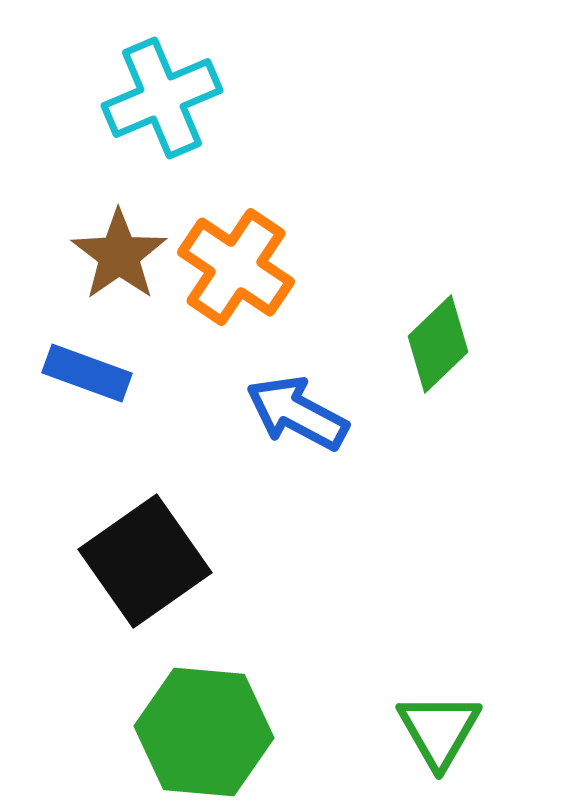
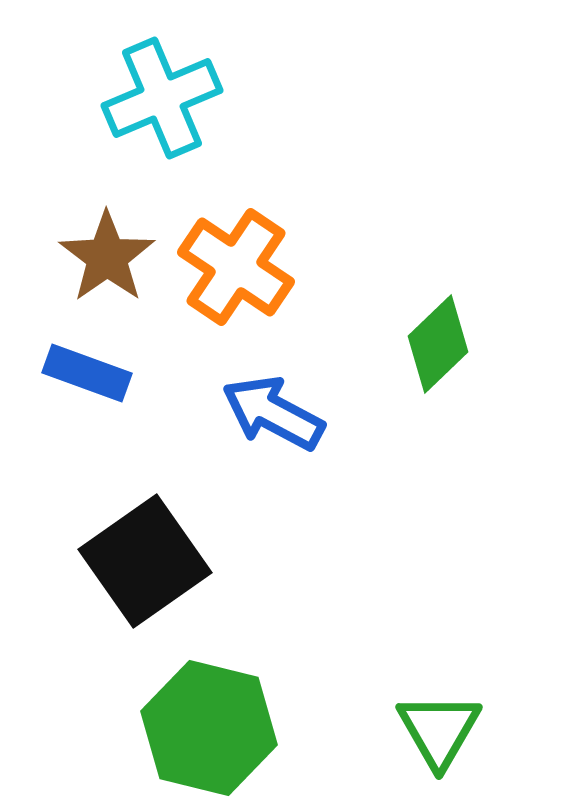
brown star: moved 12 px left, 2 px down
blue arrow: moved 24 px left
green hexagon: moved 5 px right, 4 px up; rotated 9 degrees clockwise
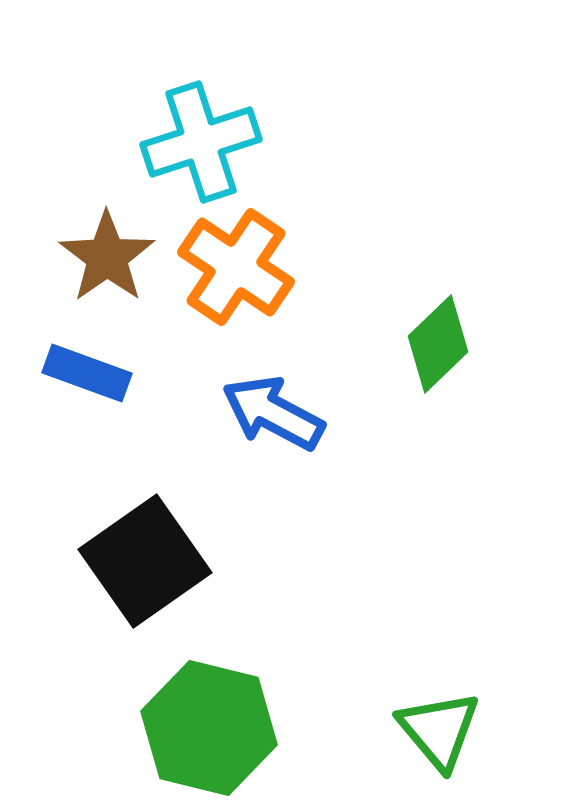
cyan cross: moved 39 px right, 44 px down; rotated 5 degrees clockwise
green triangle: rotated 10 degrees counterclockwise
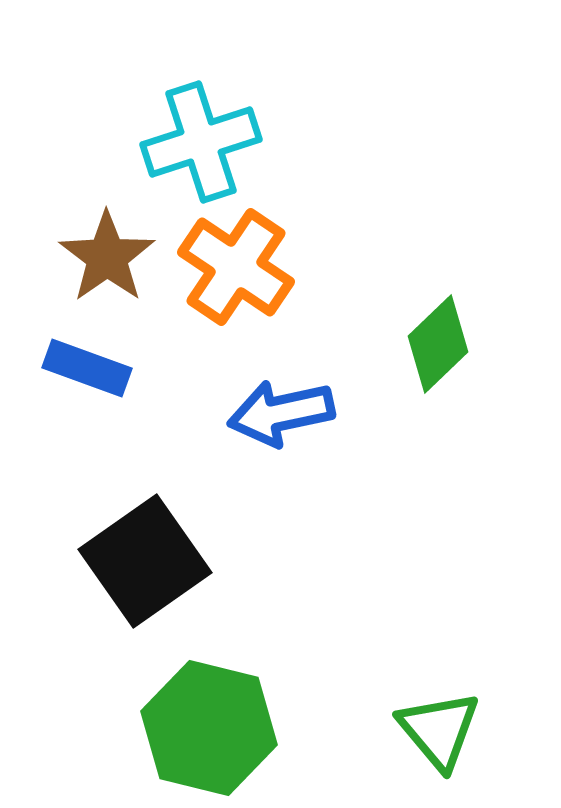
blue rectangle: moved 5 px up
blue arrow: moved 8 px right; rotated 40 degrees counterclockwise
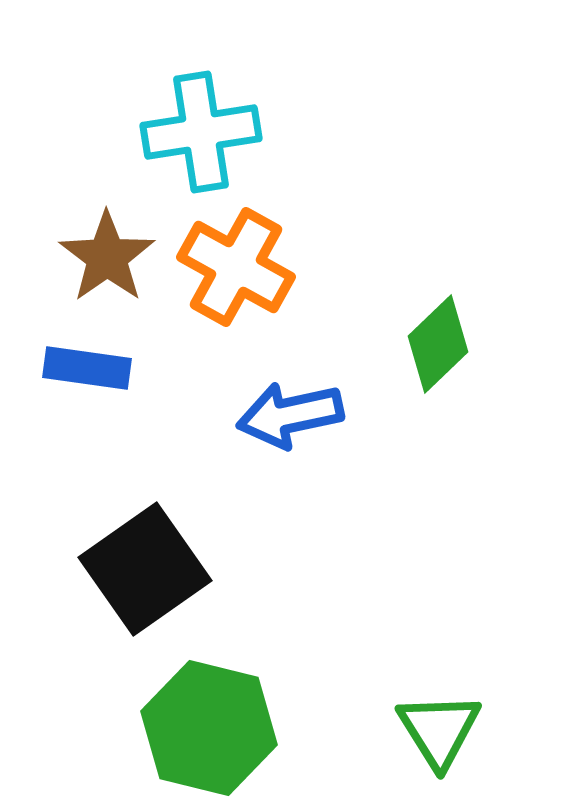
cyan cross: moved 10 px up; rotated 9 degrees clockwise
orange cross: rotated 5 degrees counterclockwise
blue rectangle: rotated 12 degrees counterclockwise
blue arrow: moved 9 px right, 2 px down
black square: moved 8 px down
green triangle: rotated 8 degrees clockwise
